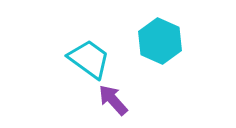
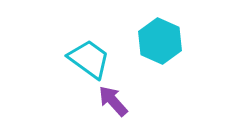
purple arrow: moved 1 px down
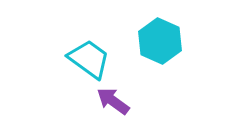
purple arrow: rotated 12 degrees counterclockwise
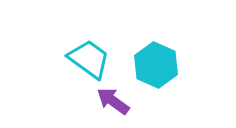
cyan hexagon: moved 4 px left, 24 px down
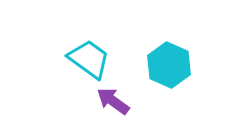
cyan hexagon: moved 13 px right
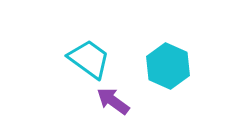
cyan hexagon: moved 1 px left, 1 px down
